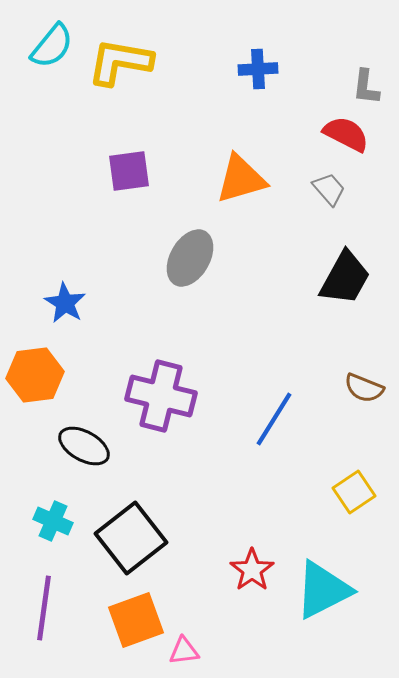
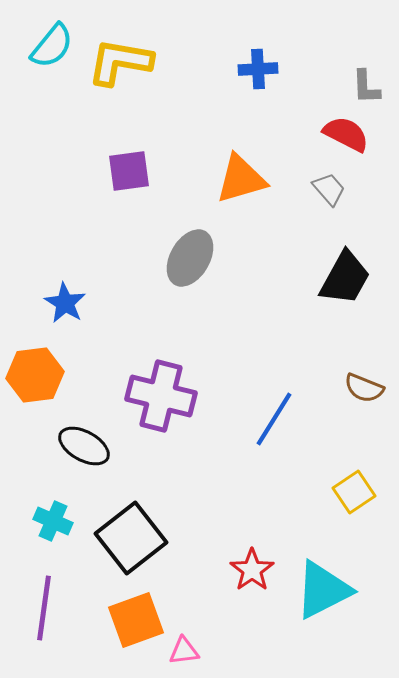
gray L-shape: rotated 9 degrees counterclockwise
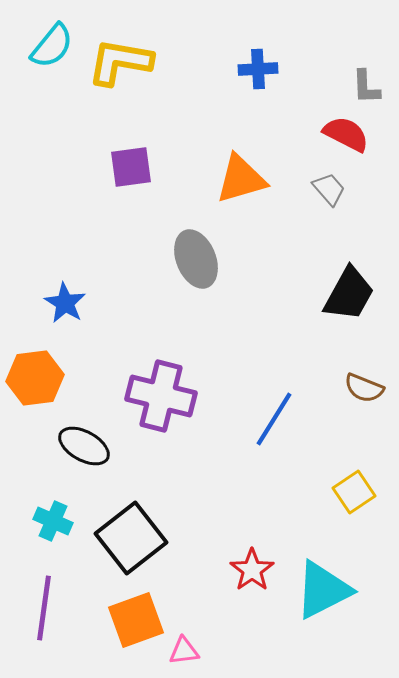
purple square: moved 2 px right, 4 px up
gray ellipse: moved 6 px right, 1 px down; rotated 52 degrees counterclockwise
black trapezoid: moved 4 px right, 16 px down
orange hexagon: moved 3 px down
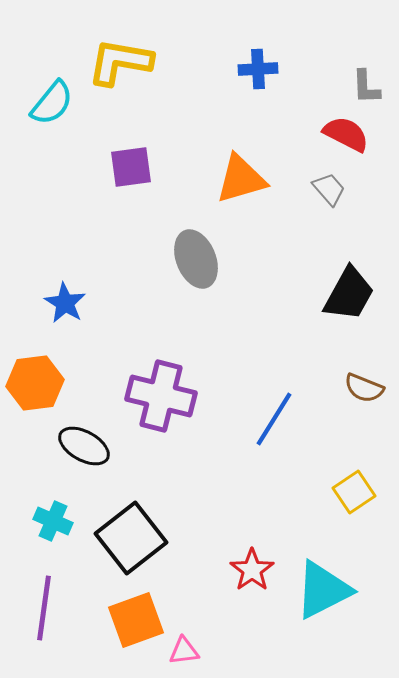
cyan semicircle: moved 57 px down
orange hexagon: moved 5 px down
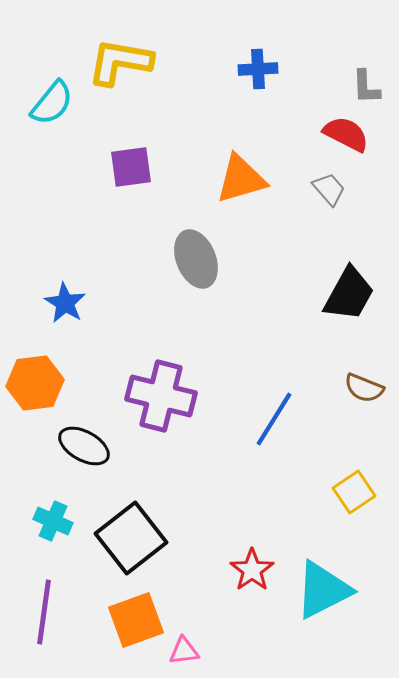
purple line: moved 4 px down
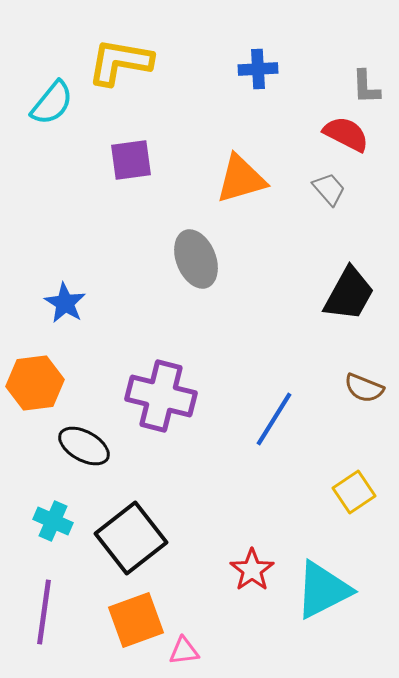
purple square: moved 7 px up
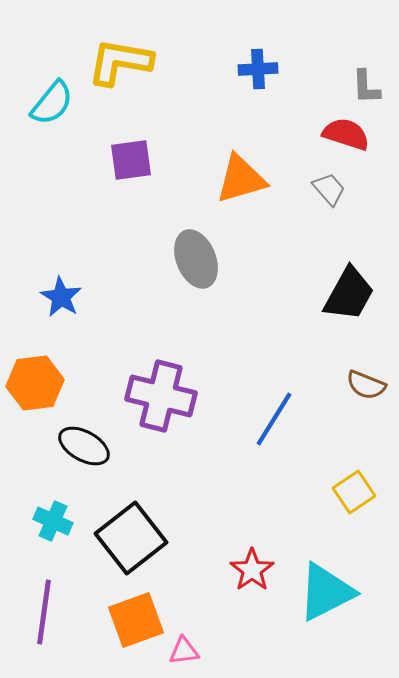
red semicircle: rotated 9 degrees counterclockwise
blue star: moved 4 px left, 6 px up
brown semicircle: moved 2 px right, 3 px up
cyan triangle: moved 3 px right, 2 px down
